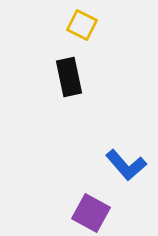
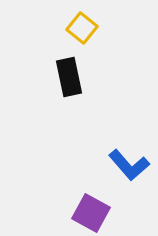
yellow square: moved 3 px down; rotated 12 degrees clockwise
blue L-shape: moved 3 px right
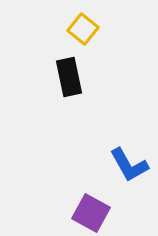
yellow square: moved 1 px right, 1 px down
blue L-shape: rotated 12 degrees clockwise
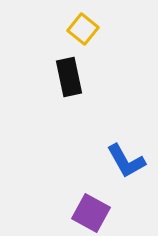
blue L-shape: moved 3 px left, 4 px up
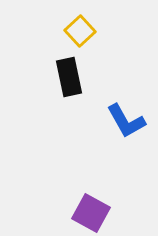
yellow square: moved 3 px left, 2 px down; rotated 8 degrees clockwise
blue L-shape: moved 40 px up
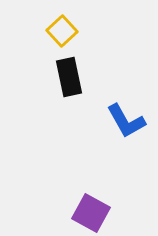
yellow square: moved 18 px left
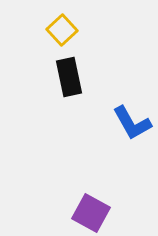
yellow square: moved 1 px up
blue L-shape: moved 6 px right, 2 px down
